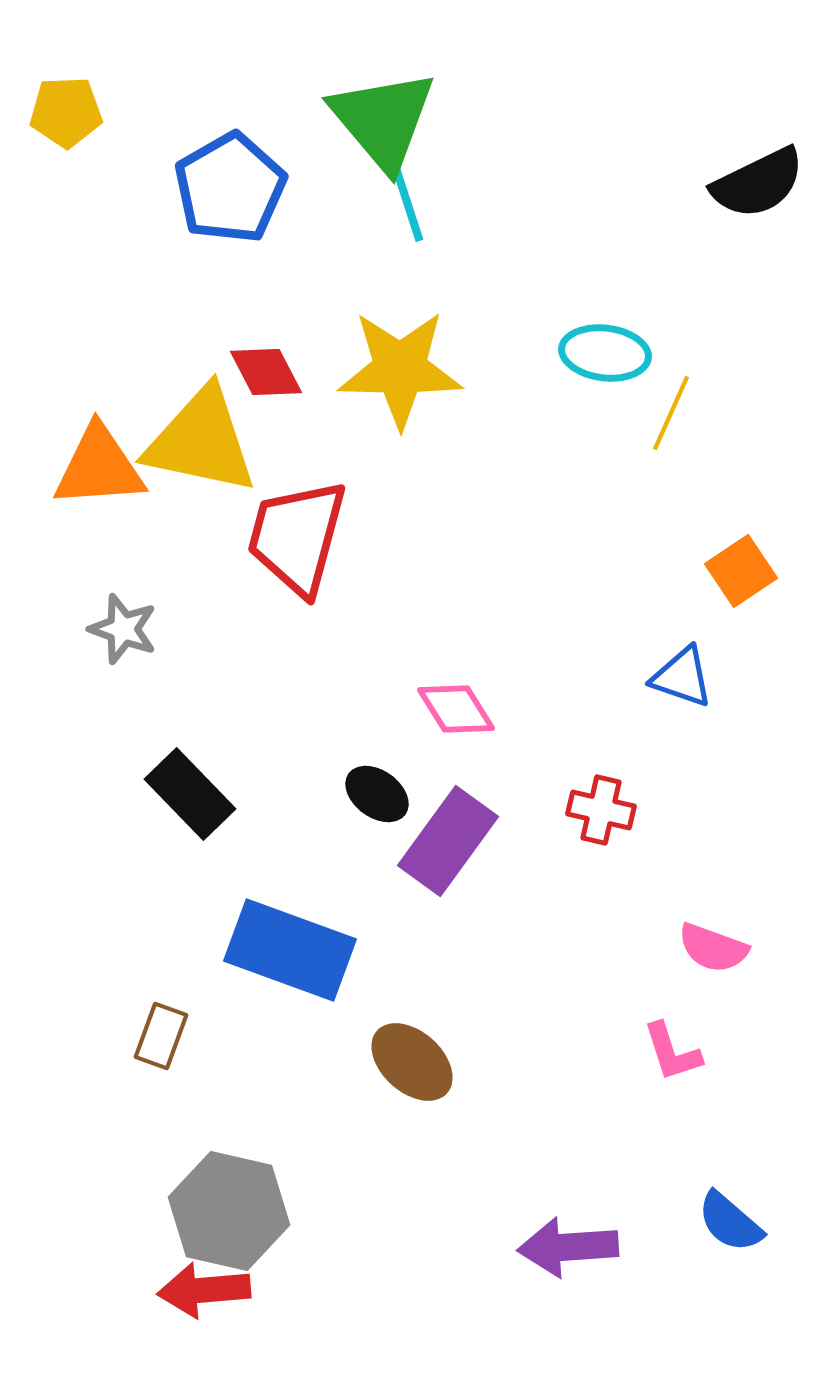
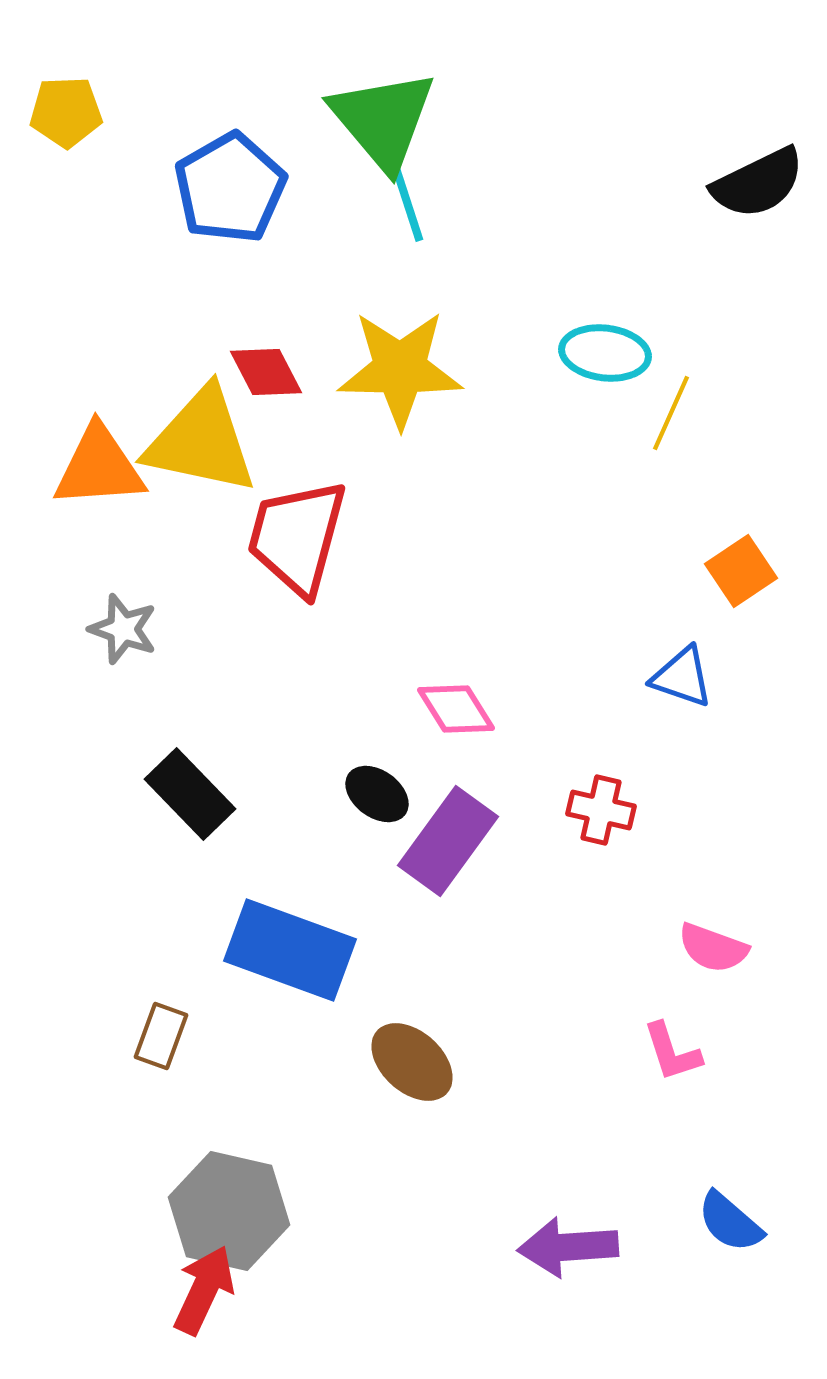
red arrow: rotated 120 degrees clockwise
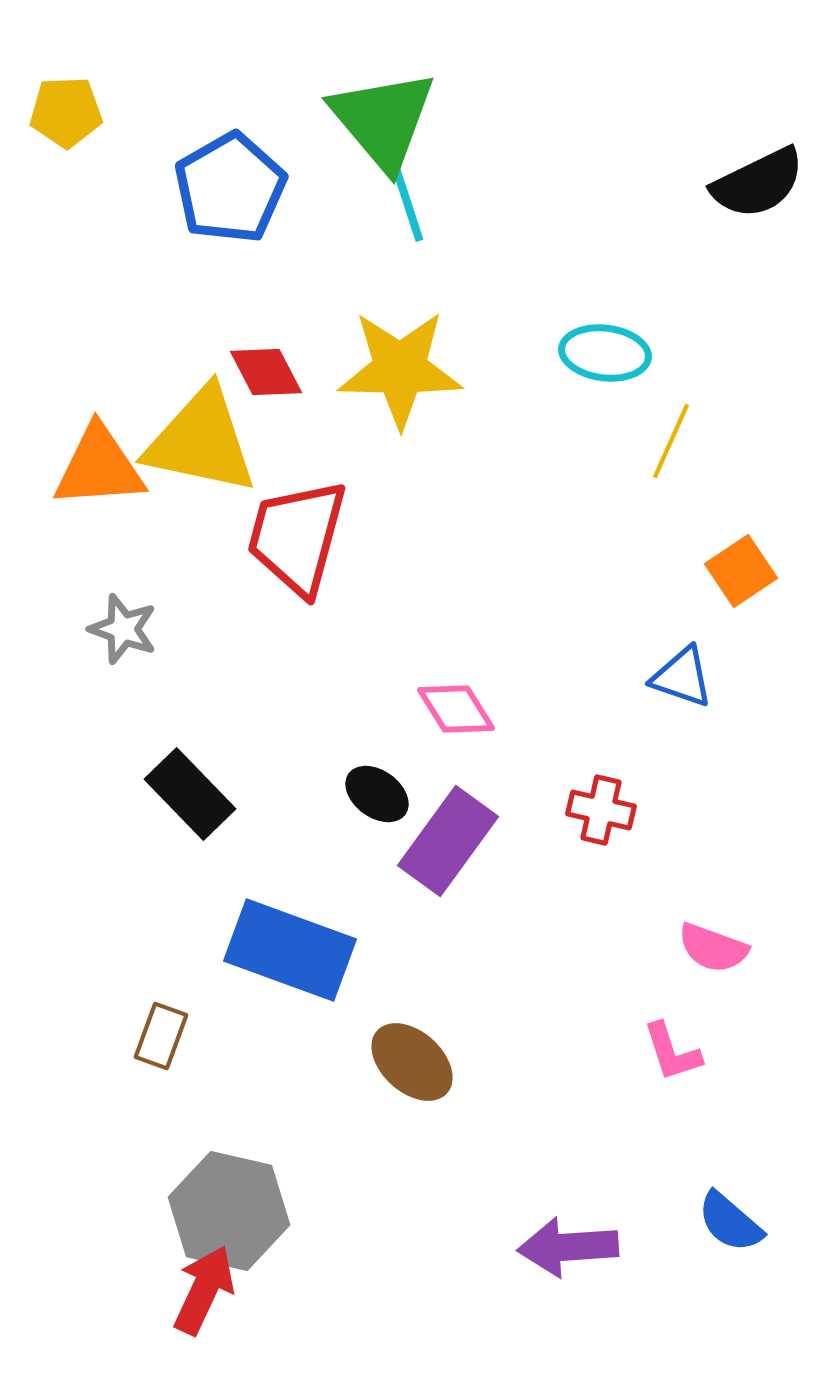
yellow line: moved 28 px down
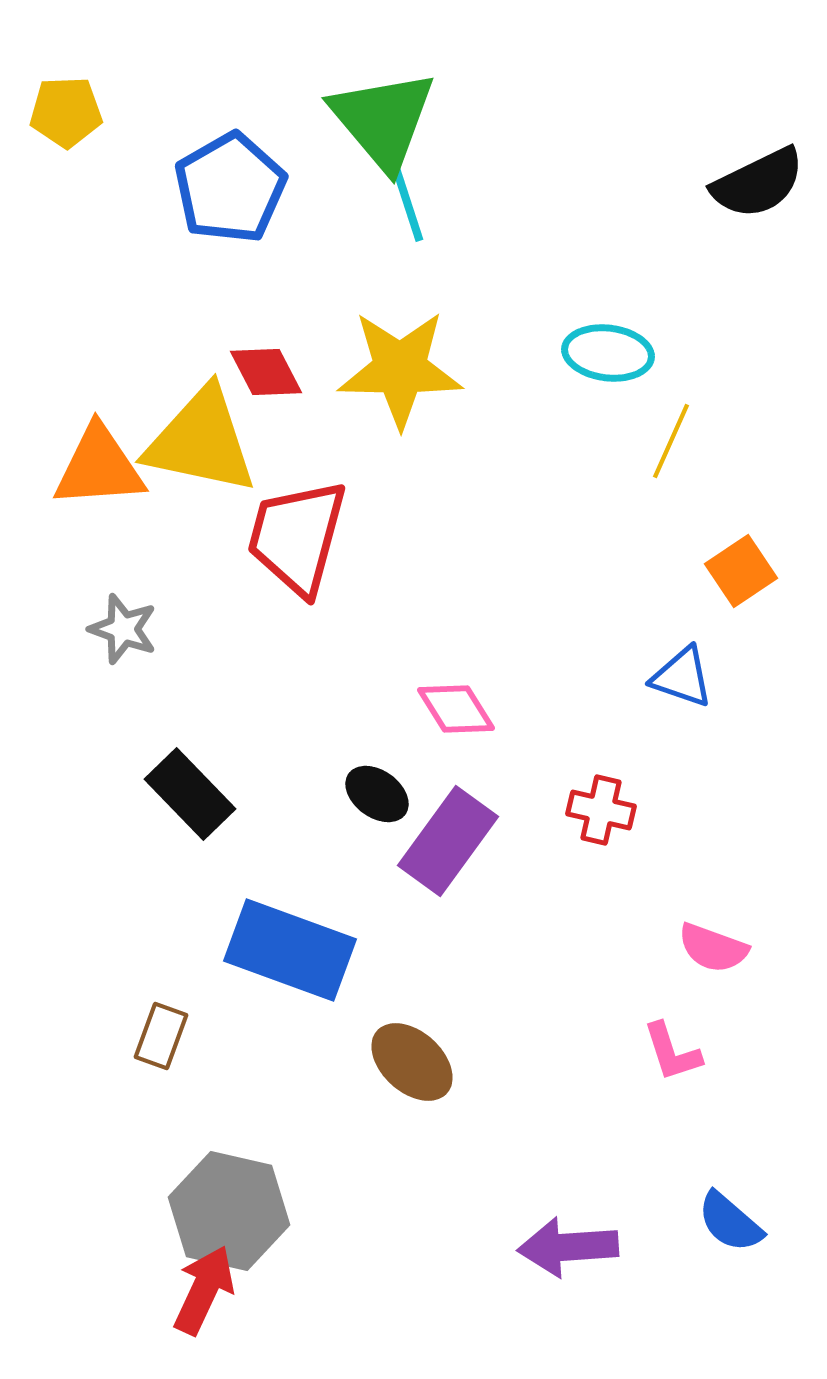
cyan ellipse: moved 3 px right
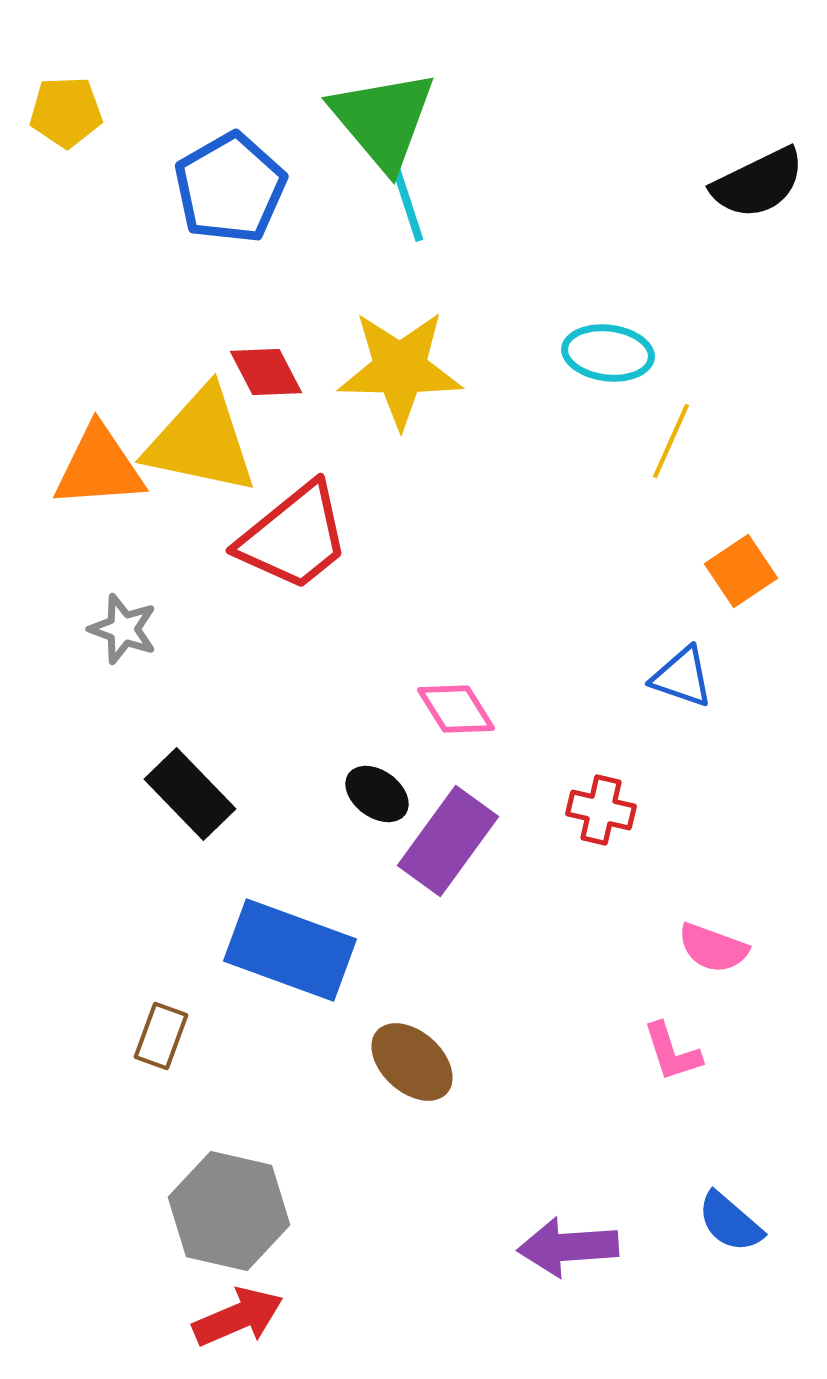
red trapezoid: moved 3 px left; rotated 144 degrees counterclockwise
red arrow: moved 34 px right, 27 px down; rotated 42 degrees clockwise
